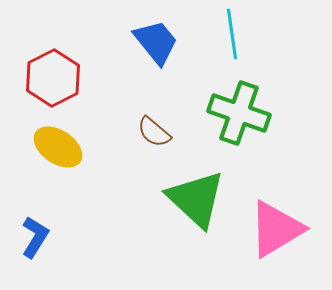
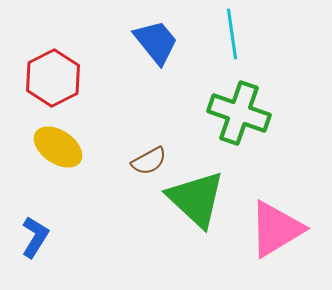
brown semicircle: moved 5 px left, 29 px down; rotated 69 degrees counterclockwise
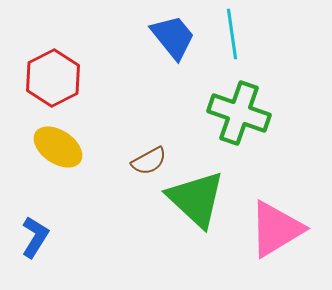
blue trapezoid: moved 17 px right, 5 px up
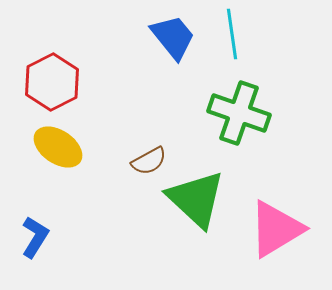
red hexagon: moved 1 px left, 4 px down
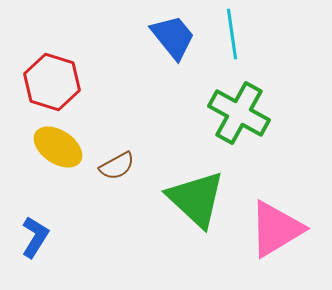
red hexagon: rotated 16 degrees counterclockwise
green cross: rotated 10 degrees clockwise
brown semicircle: moved 32 px left, 5 px down
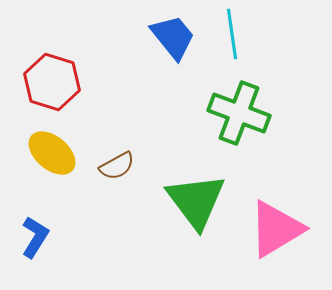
green cross: rotated 8 degrees counterclockwise
yellow ellipse: moved 6 px left, 6 px down; rotated 6 degrees clockwise
green triangle: moved 2 px down; rotated 10 degrees clockwise
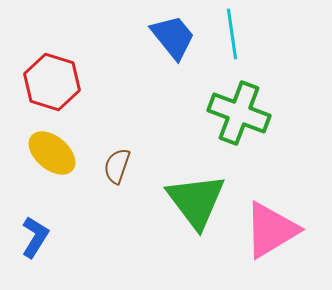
brown semicircle: rotated 138 degrees clockwise
pink triangle: moved 5 px left, 1 px down
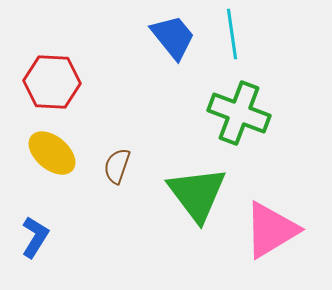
red hexagon: rotated 14 degrees counterclockwise
green triangle: moved 1 px right, 7 px up
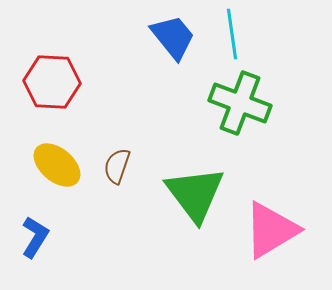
green cross: moved 1 px right, 10 px up
yellow ellipse: moved 5 px right, 12 px down
green triangle: moved 2 px left
